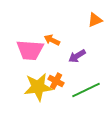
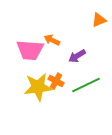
orange triangle: moved 4 px right
green line: moved 5 px up
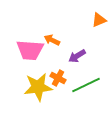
orange cross: moved 2 px right, 3 px up
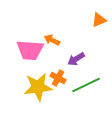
purple arrow: moved 1 px left, 3 px down
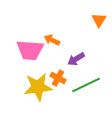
orange triangle: rotated 35 degrees counterclockwise
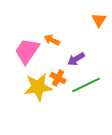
pink trapezoid: moved 3 px left, 1 px down; rotated 120 degrees clockwise
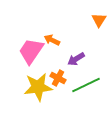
pink trapezoid: moved 4 px right
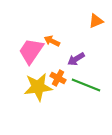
orange triangle: moved 3 px left, 1 px down; rotated 35 degrees clockwise
orange arrow: moved 1 px down
green line: rotated 48 degrees clockwise
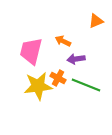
orange arrow: moved 11 px right
pink trapezoid: rotated 20 degrees counterclockwise
purple arrow: rotated 24 degrees clockwise
yellow star: moved 1 px up
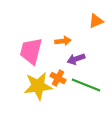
orange arrow: rotated 147 degrees clockwise
purple arrow: rotated 12 degrees counterclockwise
